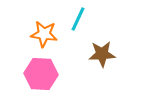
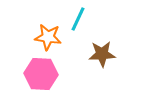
orange star: moved 4 px right, 3 px down
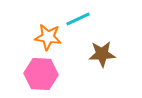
cyan line: rotated 40 degrees clockwise
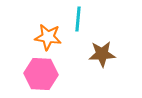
cyan line: rotated 60 degrees counterclockwise
